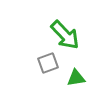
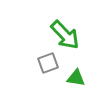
green triangle: rotated 18 degrees clockwise
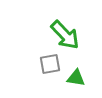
gray square: moved 2 px right, 1 px down; rotated 10 degrees clockwise
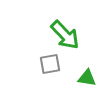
green triangle: moved 11 px right
